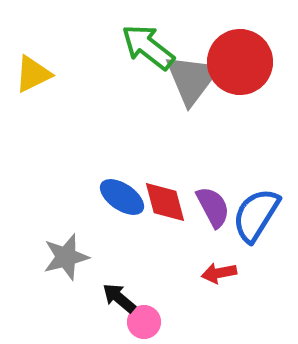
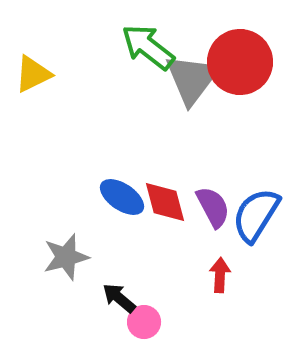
red arrow: moved 1 px right, 2 px down; rotated 104 degrees clockwise
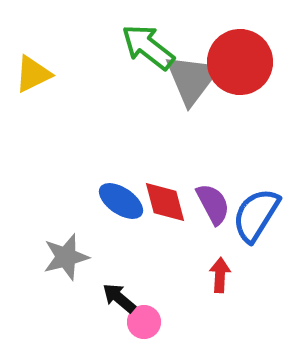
blue ellipse: moved 1 px left, 4 px down
purple semicircle: moved 3 px up
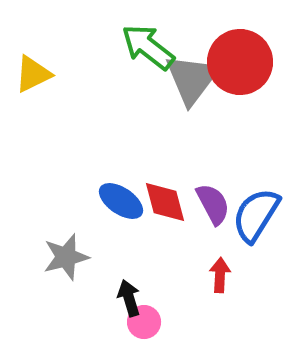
black arrow: moved 10 px right; rotated 33 degrees clockwise
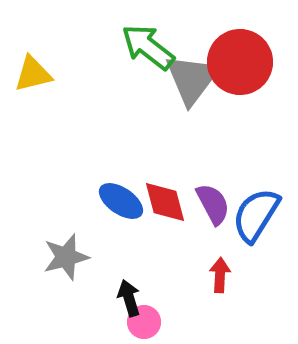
yellow triangle: rotated 12 degrees clockwise
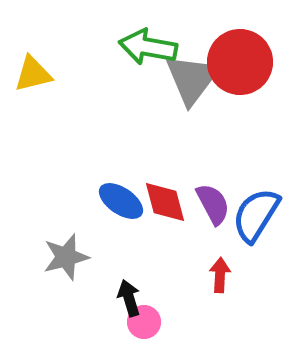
green arrow: rotated 28 degrees counterclockwise
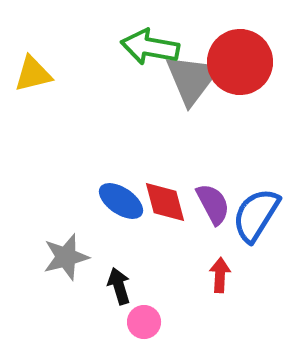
green arrow: moved 2 px right
black arrow: moved 10 px left, 12 px up
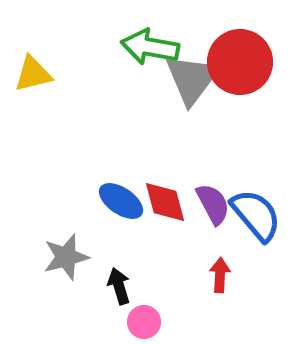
blue semicircle: rotated 108 degrees clockwise
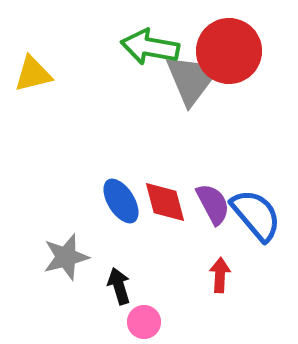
red circle: moved 11 px left, 11 px up
blue ellipse: rotated 24 degrees clockwise
